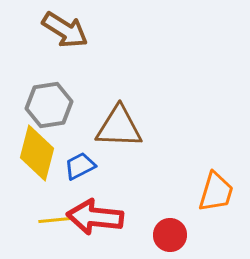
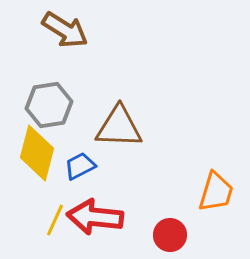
yellow line: rotated 60 degrees counterclockwise
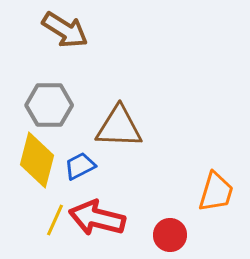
gray hexagon: rotated 9 degrees clockwise
yellow diamond: moved 7 px down
red arrow: moved 2 px right, 1 px down; rotated 8 degrees clockwise
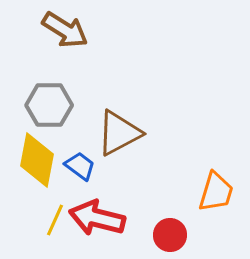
brown triangle: moved 6 px down; rotated 30 degrees counterclockwise
yellow diamond: rotated 4 degrees counterclockwise
blue trapezoid: rotated 64 degrees clockwise
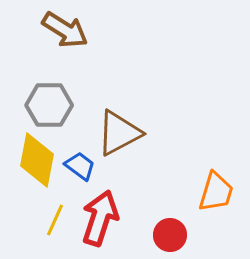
red arrow: moved 3 px right; rotated 94 degrees clockwise
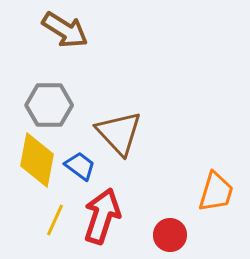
brown triangle: rotated 45 degrees counterclockwise
red arrow: moved 2 px right, 2 px up
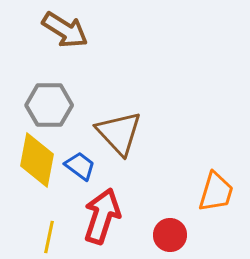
yellow line: moved 6 px left, 17 px down; rotated 12 degrees counterclockwise
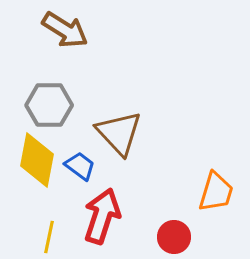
red circle: moved 4 px right, 2 px down
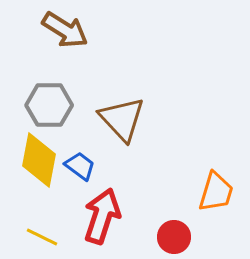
brown triangle: moved 3 px right, 14 px up
yellow diamond: moved 2 px right
yellow line: moved 7 px left; rotated 76 degrees counterclockwise
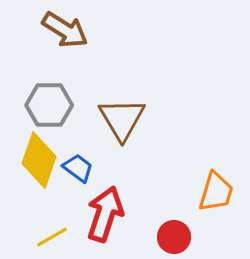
brown triangle: rotated 12 degrees clockwise
yellow diamond: rotated 8 degrees clockwise
blue trapezoid: moved 2 px left, 2 px down
red arrow: moved 3 px right, 2 px up
yellow line: moved 10 px right; rotated 56 degrees counterclockwise
